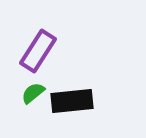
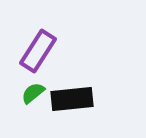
black rectangle: moved 2 px up
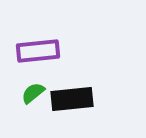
purple rectangle: rotated 51 degrees clockwise
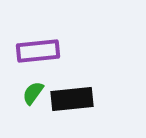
green semicircle: rotated 15 degrees counterclockwise
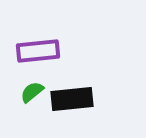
green semicircle: moved 1 px left, 1 px up; rotated 15 degrees clockwise
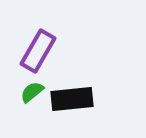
purple rectangle: rotated 54 degrees counterclockwise
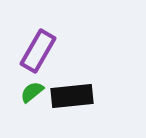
black rectangle: moved 3 px up
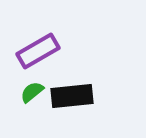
purple rectangle: rotated 30 degrees clockwise
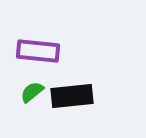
purple rectangle: rotated 36 degrees clockwise
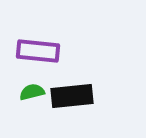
green semicircle: rotated 25 degrees clockwise
